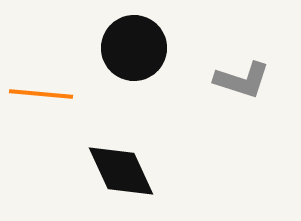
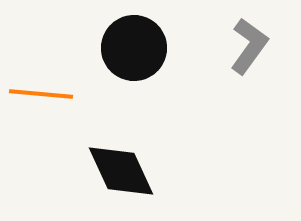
gray L-shape: moved 7 px right, 34 px up; rotated 72 degrees counterclockwise
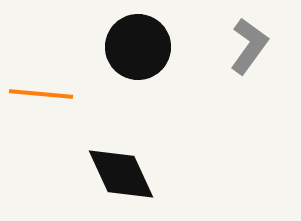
black circle: moved 4 px right, 1 px up
black diamond: moved 3 px down
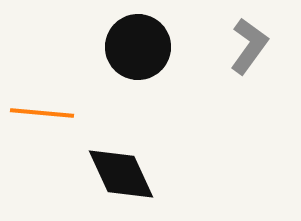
orange line: moved 1 px right, 19 px down
